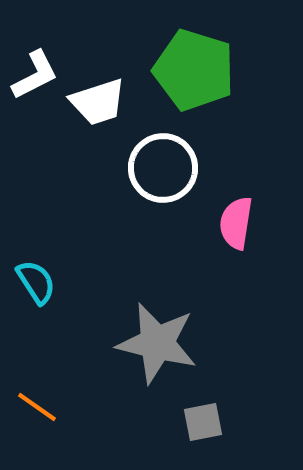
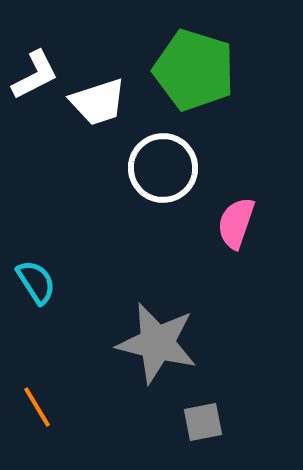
pink semicircle: rotated 10 degrees clockwise
orange line: rotated 24 degrees clockwise
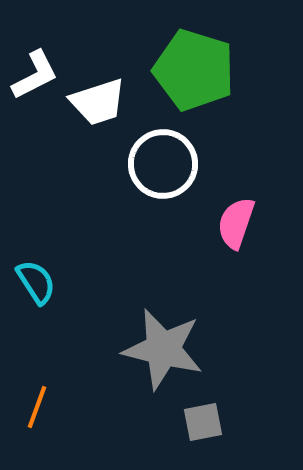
white circle: moved 4 px up
gray star: moved 6 px right, 6 px down
orange line: rotated 51 degrees clockwise
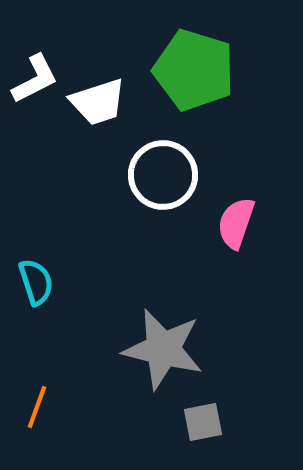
white L-shape: moved 4 px down
white circle: moved 11 px down
cyan semicircle: rotated 15 degrees clockwise
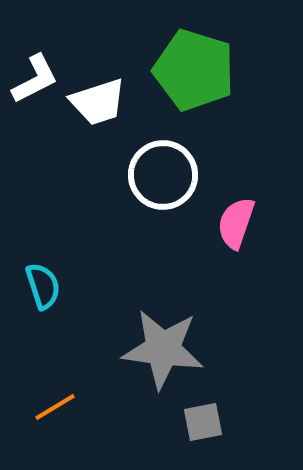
cyan semicircle: moved 7 px right, 4 px down
gray star: rotated 6 degrees counterclockwise
orange line: moved 18 px right; rotated 39 degrees clockwise
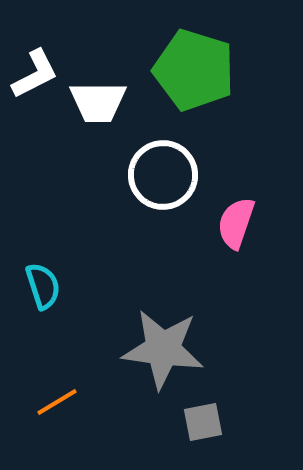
white L-shape: moved 5 px up
white trapezoid: rotated 18 degrees clockwise
orange line: moved 2 px right, 5 px up
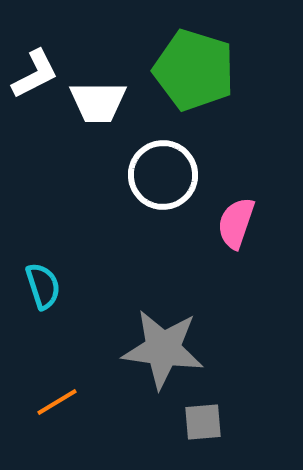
gray square: rotated 6 degrees clockwise
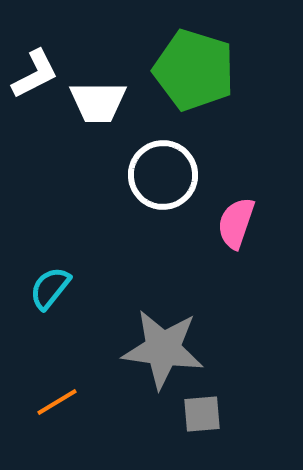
cyan semicircle: moved 7 px right, 2 px down; rotated 123 degrees counterclockwise
gray square: moved 1 px left, 8 px up
